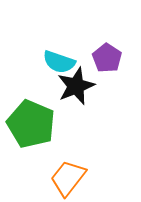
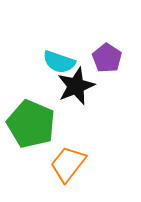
orange trapezoid: moved 14 px up
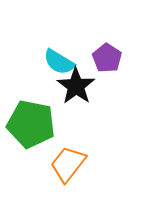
cyan semicircle: rotated 12 degrees clockwise
black star: rotated 15 degrees counterclockwise
green pentagon: rotated 12 degrees counterclockwise
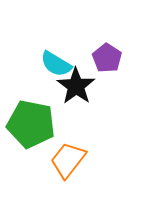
cyan semicircle: moved 3 px left, 2 px down
orange trapezoid: moved 4 px up
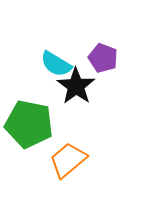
purple pentagon: moved 4 px left; rotated 12 degrees counterclockwise
green pentagon: moved 2 px left
orange trapezoid: rotated 12 degrees clockwise
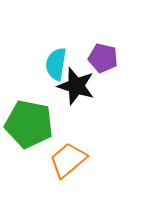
purple pentagon: rotated 8 degrees counterclockwise
cyan semicircle: rotated 68 degrees clockwise
black star: rotated 18 degrees counterclockwise
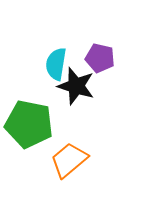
purple pentagon: moved 3 px left
orange trapezoid: moved 1 px right
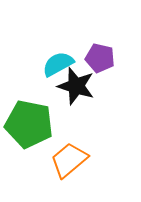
cyan semicircle: moved 2 px right; rotated 52 degrees clockwise
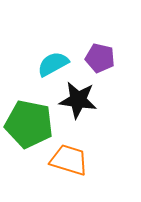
cyan semicircle: moved 5 px left
black star: moved 2 px right, 14 px down; rotated 9 degrees counterclockwise
orange trapezoid: rotated 57 degrees clockwise
